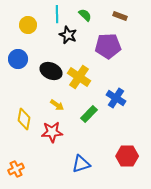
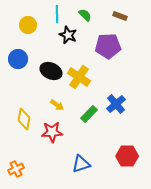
blue cross: moved 6 px down; rotated 18 degrees clockwise
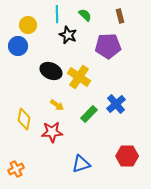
brown rectangle: rotated 56 degrees clockwise
blue circle: moved 13 px up
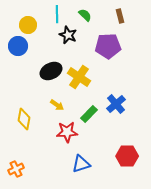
black ellipse: rotated 50 degrees counterclockwise
red star: moved 15 px right
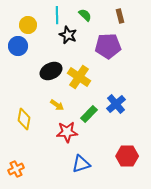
cyan line: moved 1 px down
